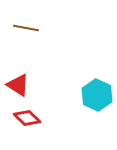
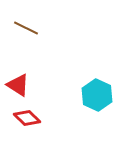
brown line: rotated 15 degrees clockwise
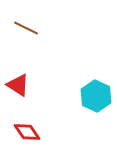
cyan hexagon: moved 1 px left, 1 px down
red diamond: moved 14 px down; rotated 12 degrees clockwise
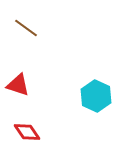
brown line: rotated 10 degrees clockwise
red triangle: rotated 15 degrees counterclockwise
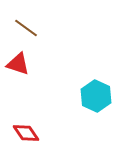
red triangle: moved 21 px up
red diamond: moved 1 px left, 1 px down
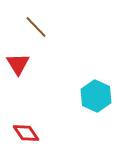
brown line: moved 10 px right, 1 px up; rotated 10 degrees clockwise
red triangle: rotated 40 degrees clockwise
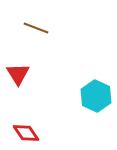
brown line: moved 1 px down; rotated 25 degrees counterclockwise
red triangle: moved 10 px down
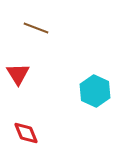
cyan hexagon: moved 1 px left, 5 px up
red diamond: rotated 12 degrees clockwise
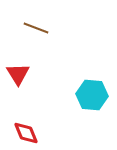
cyan hexagon: moved 3 px left, 4 px down; rotated 20 degrees counterclockwise
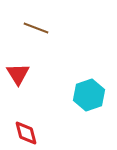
cyan hexagon: moved 3 px left; rotated 24 degrees counterclockwise
red diamond: rotated 8 degrees clockwise
